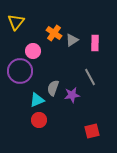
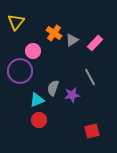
pink rectangle: rotated 42 degrees clockwise
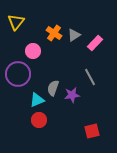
gray triangle: moved 2 px right, 5 px up
purple circle: moved 2 px left, 3 px down
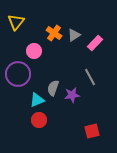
pink circle: moved 1 px right
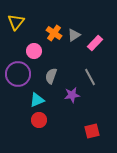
gray semicircle: moved 2 px left, 12 px up
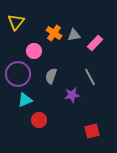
gray triangle: rotated 24 degrees clockwise
cyan triangle: moved 12 px left
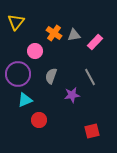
pink rectangle: moved 1 px up
pink circle: moved 1 px right
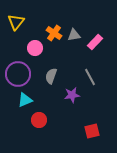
pink circle: moved 3 px up
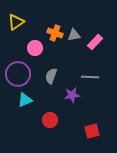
yellow triangle: rotated 18 degrees clockwise
orange cross: moved 1 px right; rotated 14 degrees counterclockwise
gray line: rotated 60 degrees counterclockwise
red circle: moved 11 px right
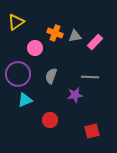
gray triangle: moved 1 px right, 1 px down
purple star: moved 3 px right
